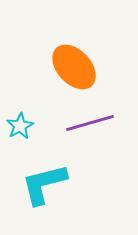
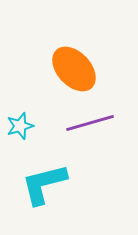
orange ellipse: moved 2 px down
cyan star: rotated 12 degrees clockwise
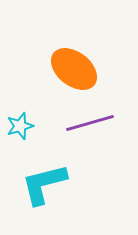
orange ellipse: rotated 9 degrees counterclockwise
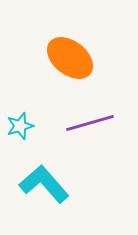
orange ellipse: moved 4 px left, 11 px up
cyan L-shape: rotated 63 degrees clockwise
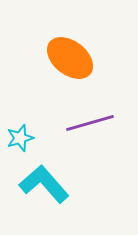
cyan star: moved 12 px down
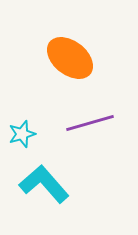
cyan star: moved 2 px right, 4 px up
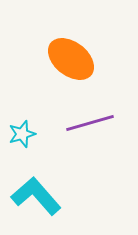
orange ellipse: moved 1 px right, 1 px down
cyan L-shape: moved 8 px left, 12 px down
